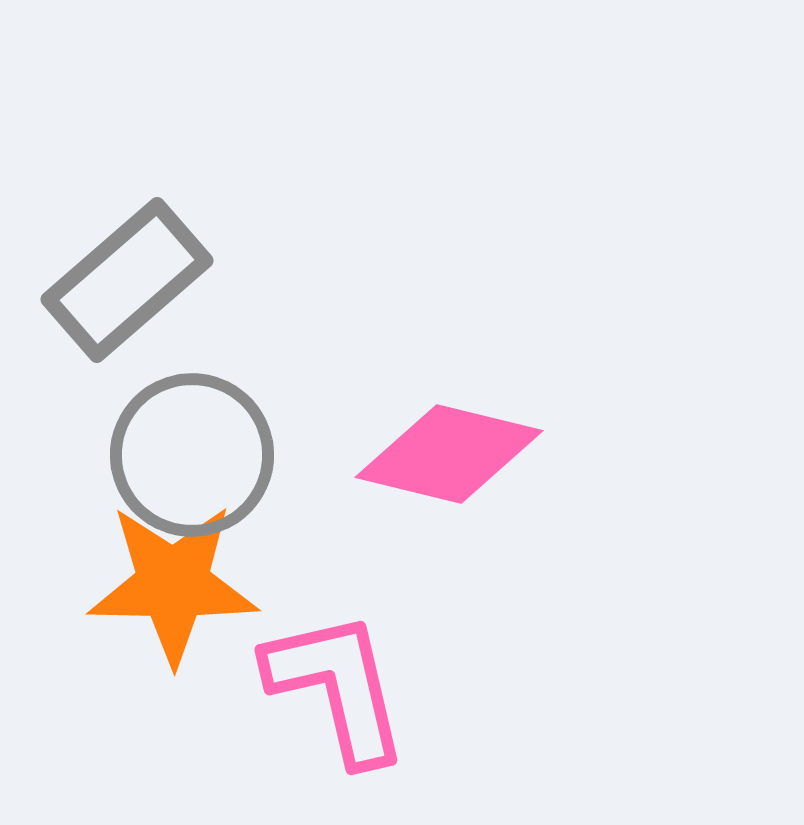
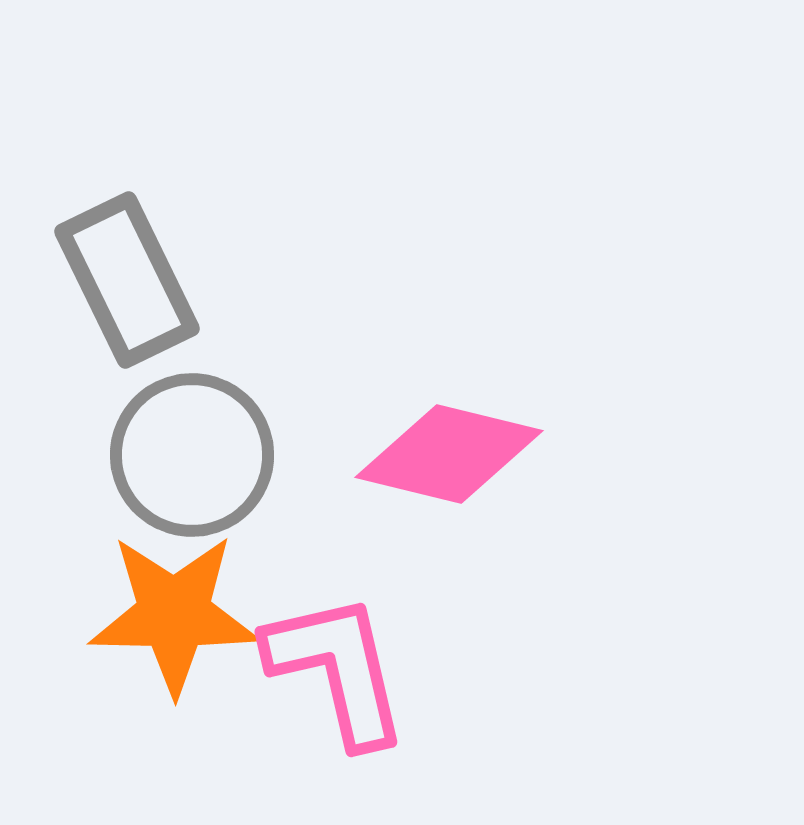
gray rectangle: rotated 75 degrees counterclockwise
orange star: moved 1 px right, 30 px down
pink L-shape: moved 18 px up
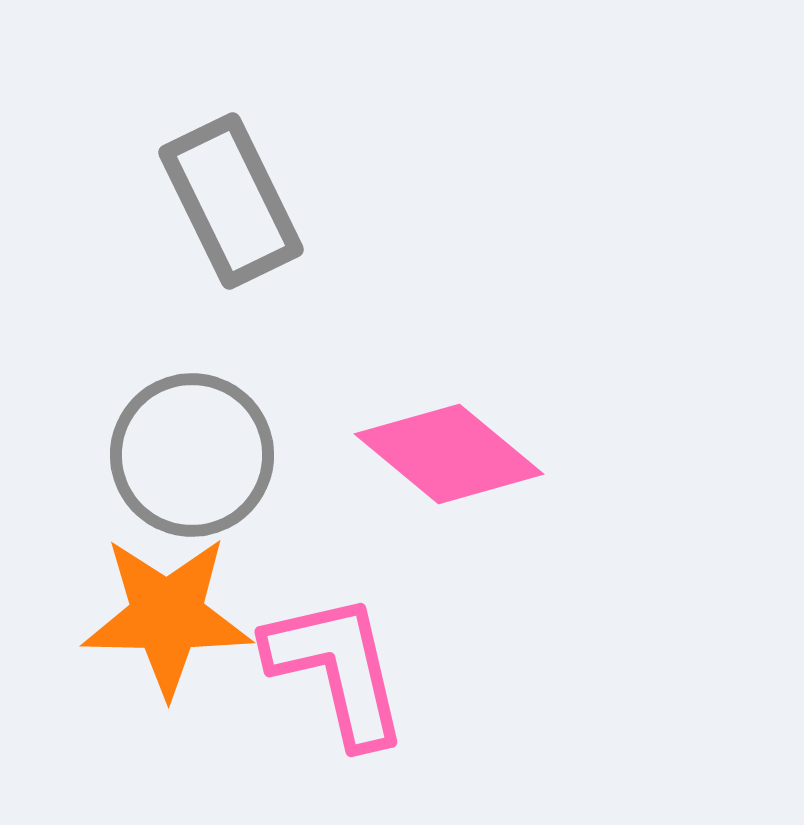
gray rectangle: moved 104 px right, 79 px up
pink diamond: rotated 26 degrees clockwise
orange star: moved 7 px left, 2 px down
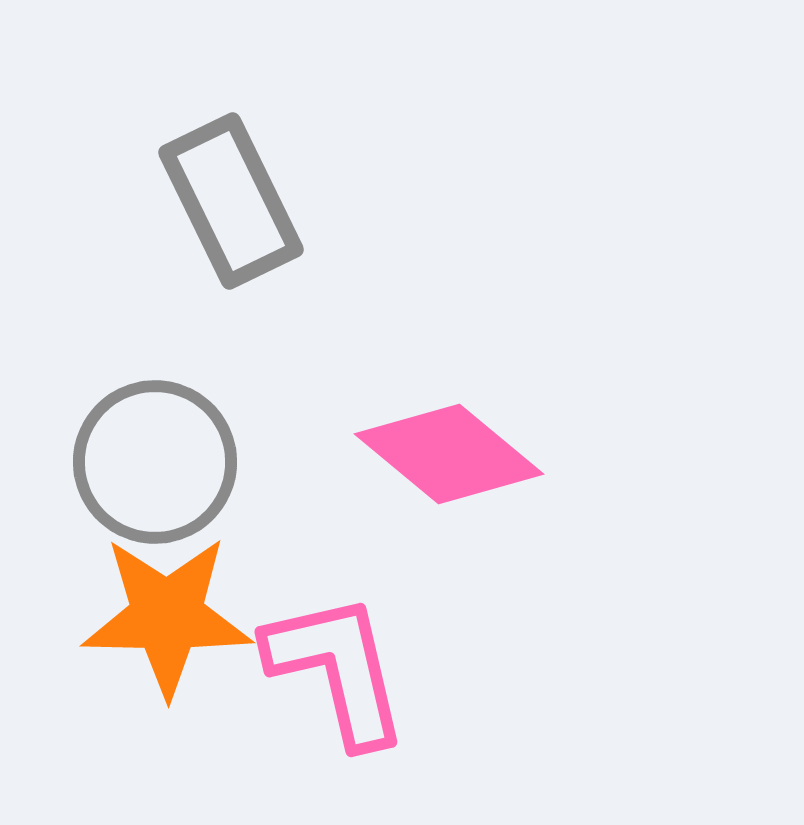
gray circle: moved 37 px left, 7 px down
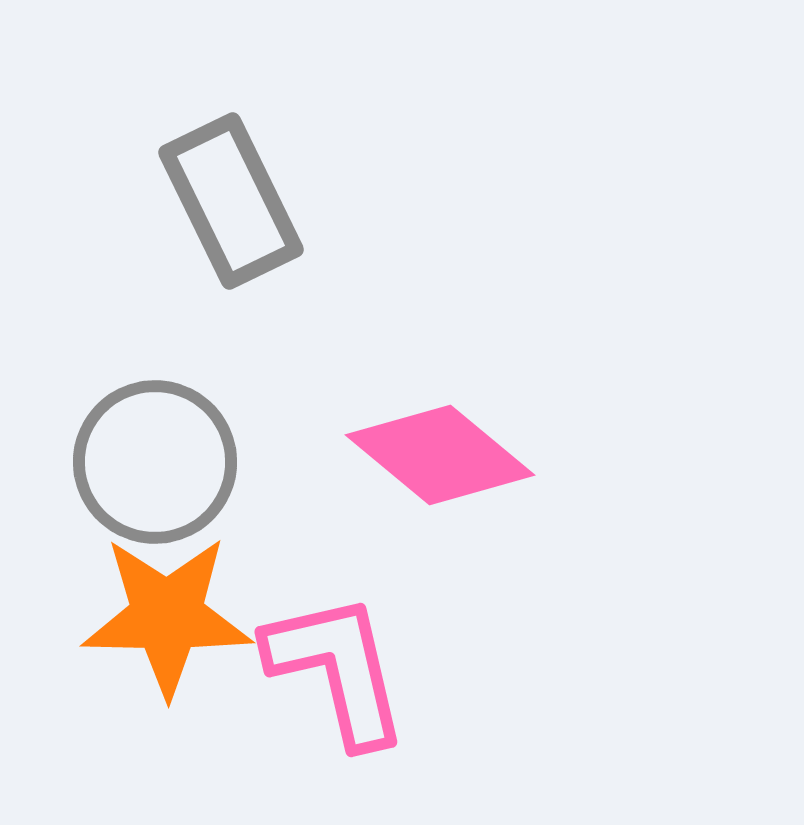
pink diamond: moved 9 px left, 1 px down
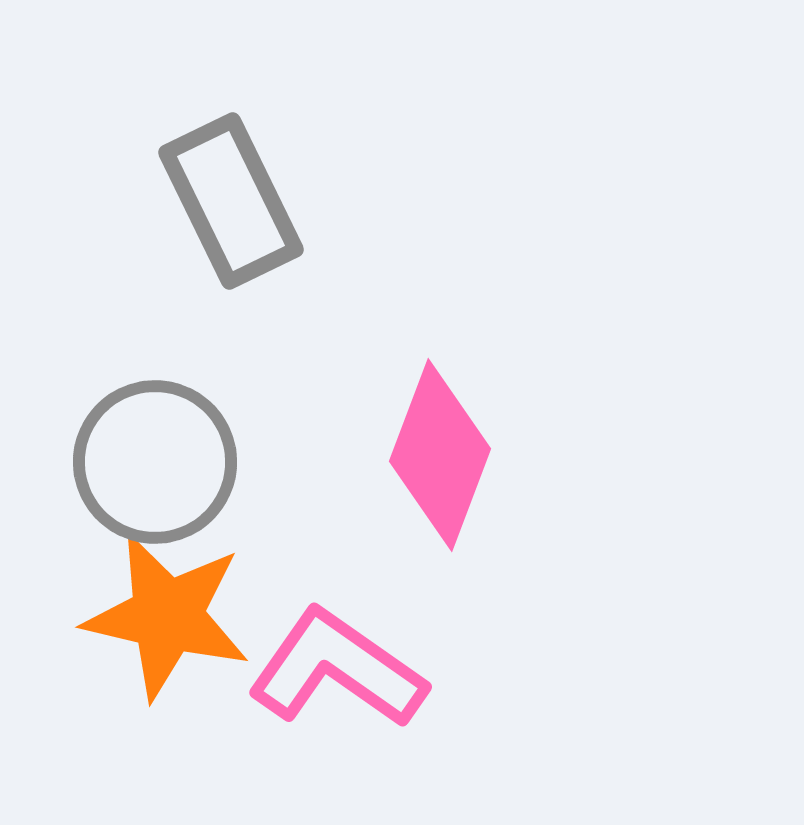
pink diamond: rotated 71 degrees clockwise
orange star: rotated 12 degrees clockwise
pink L-shape: rotated 42 degrees counterclockwise
